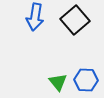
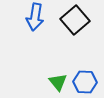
blue hexagon: moved 1 px left, 2 px down
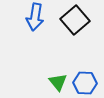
blue hexagon: moved 1 px down
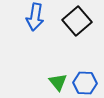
black square: moved 2 px right, 1 px down
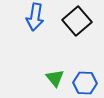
green triangle: moved 3 px left, 4 px up
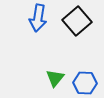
blue arrow: moved 3 px right, 1 px down
green triangle: rotated 18 degrees clockwise
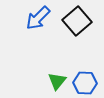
blue arrow: rotated 36 degrees clockwise
green triangle: moved 2 px right, 3 px down
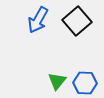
blue arrow: moved 2 px down; rotated 16 degrees counterclockwise
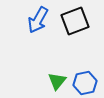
black square: moved 2 px left; rotated 20 degrees clockwise
blue hexagon: rotated 15 degrees counterclockwise
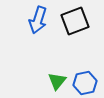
blue arrow: rotated 12 degrees counterclockwise
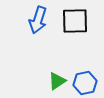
black square: rotated 20 degrees clockwise
green triangle: rotated 18 degrees clockwise
